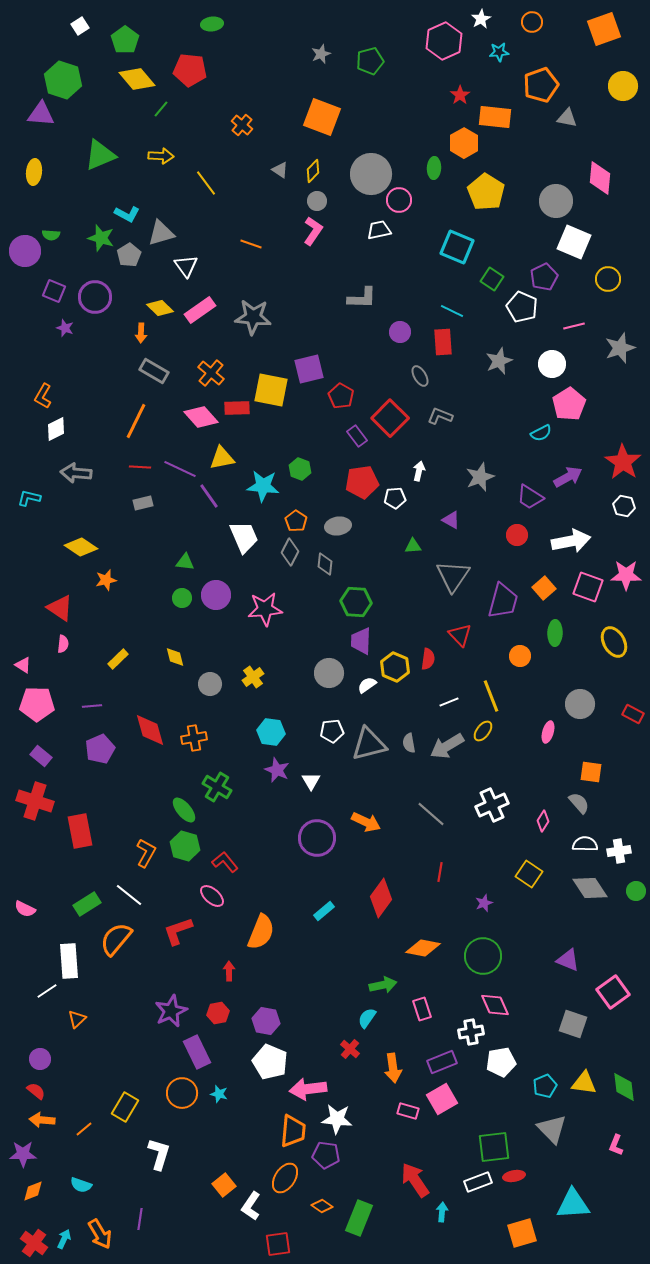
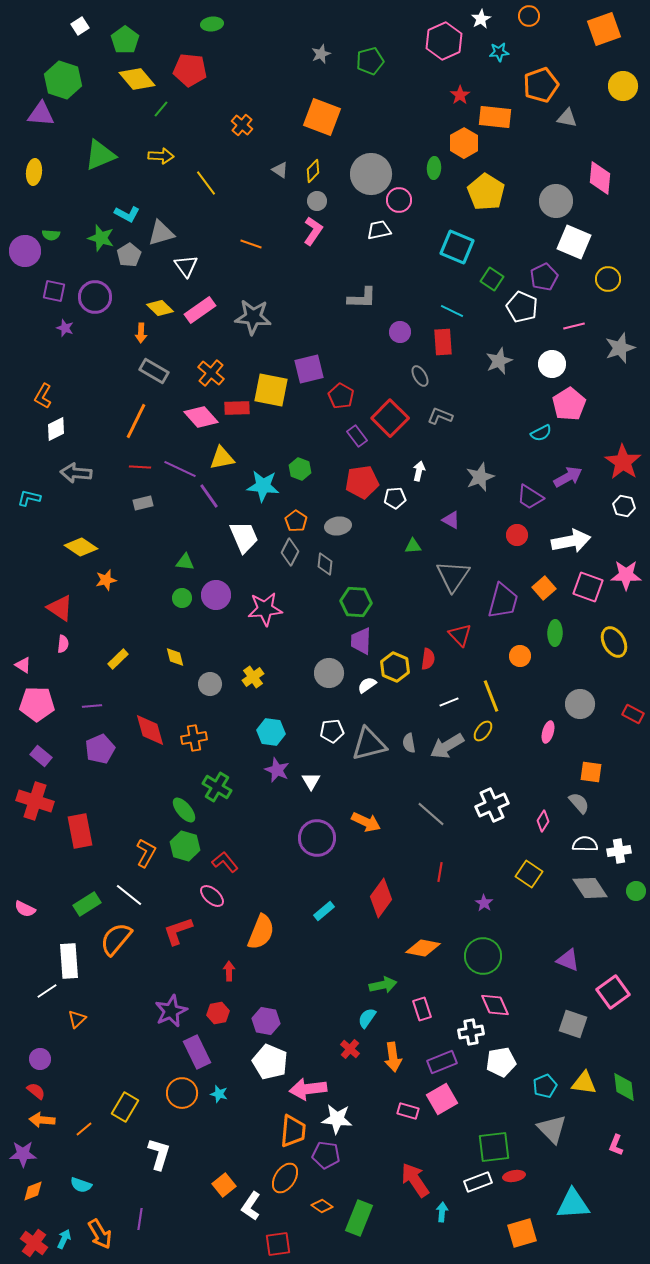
orange circle at (532, 22): moved 3 px left, 6 px up
purple square at (54, 291): rotated 10 degrees counterclockwise
purple star at (484, 903): rotated 18 degrees counterclockwise
orange arrow at (393, 1068): moved 11 px up
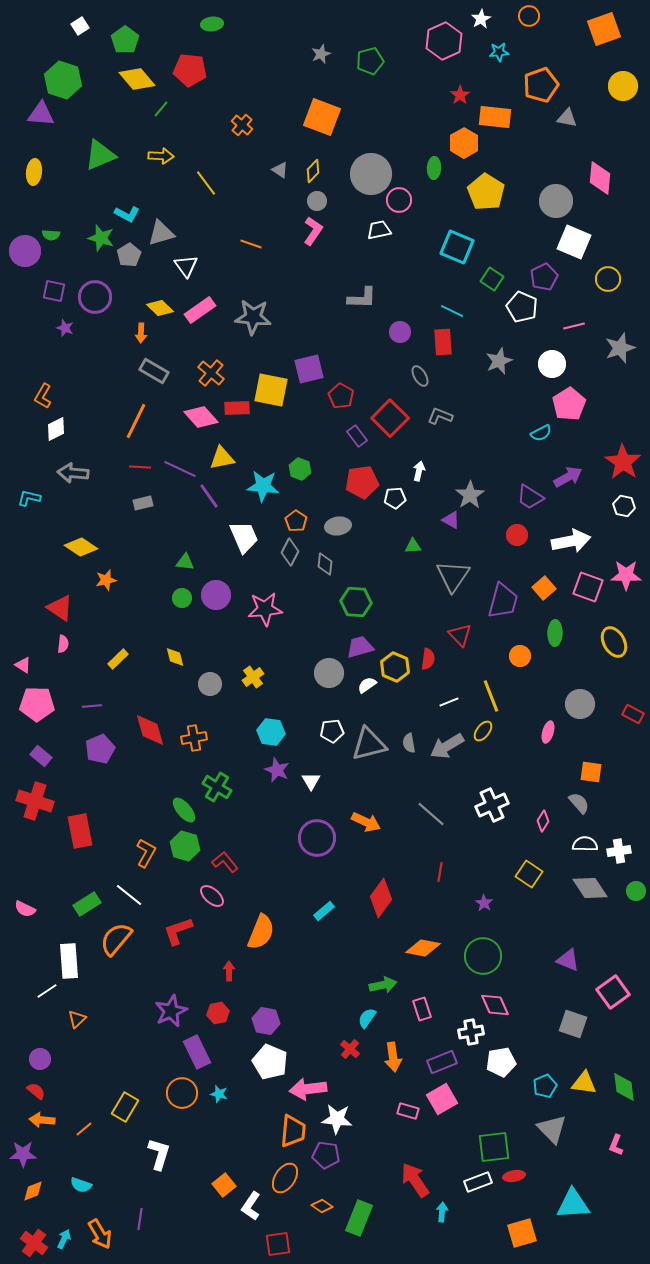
gray arrow at (76, 473): moved 3 px left
gray star at (480, 477): moved 10 px left, 18 px down; rotated 12 degrees counterclockwise
purple trapezoid at (361, 641): moved 1 px left, 6 px down; rotated 72 degrees clockwise
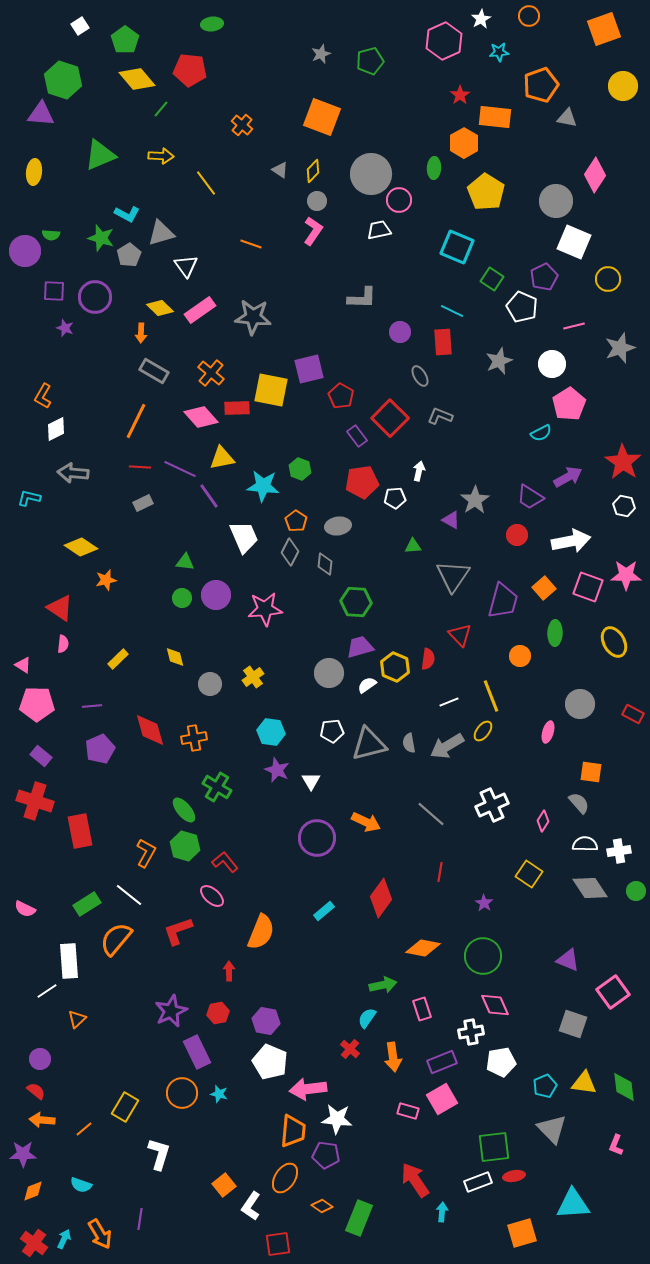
pink diamond at (600, 178): moved 5 px left, 3 px up; rotated 28 degrees clockwise
purple square at (54, 291): rotated 10 degrees counterclockwise
gray star at (470, 495): moved 5 px right, 5 px down
gray rectangle at (143, 503): rotated 12 degrees counterclockwise
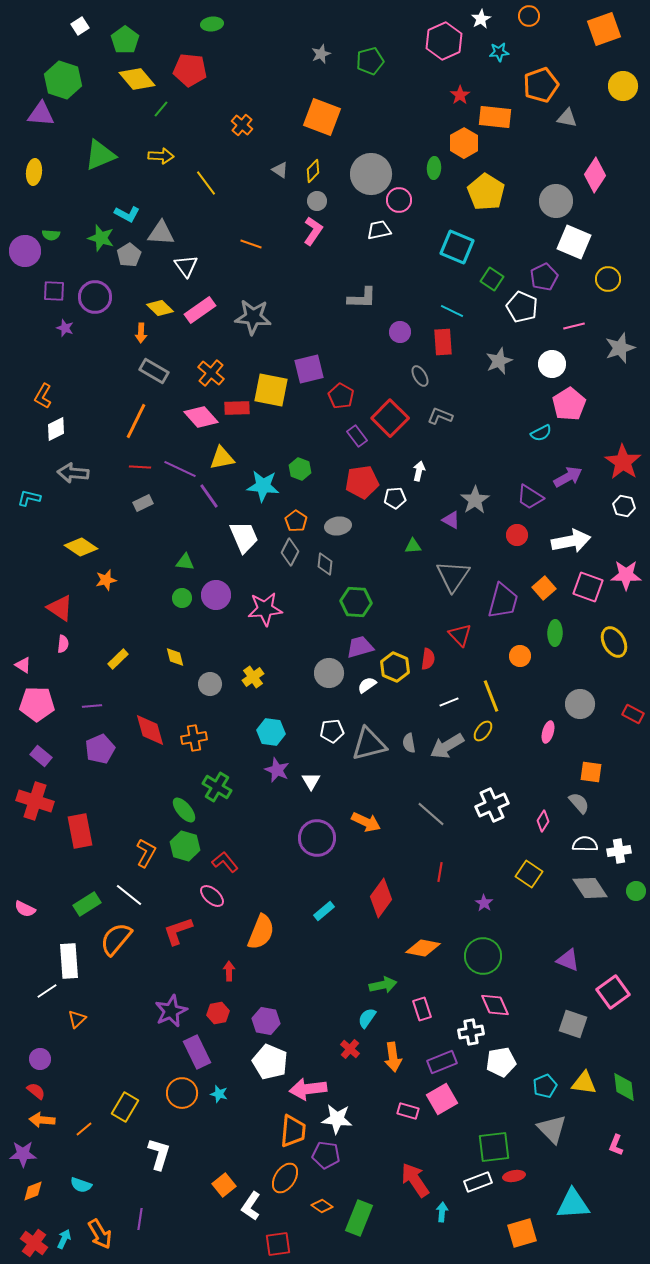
gray triangle at (161, 233): rotated 20 degrees clockwise
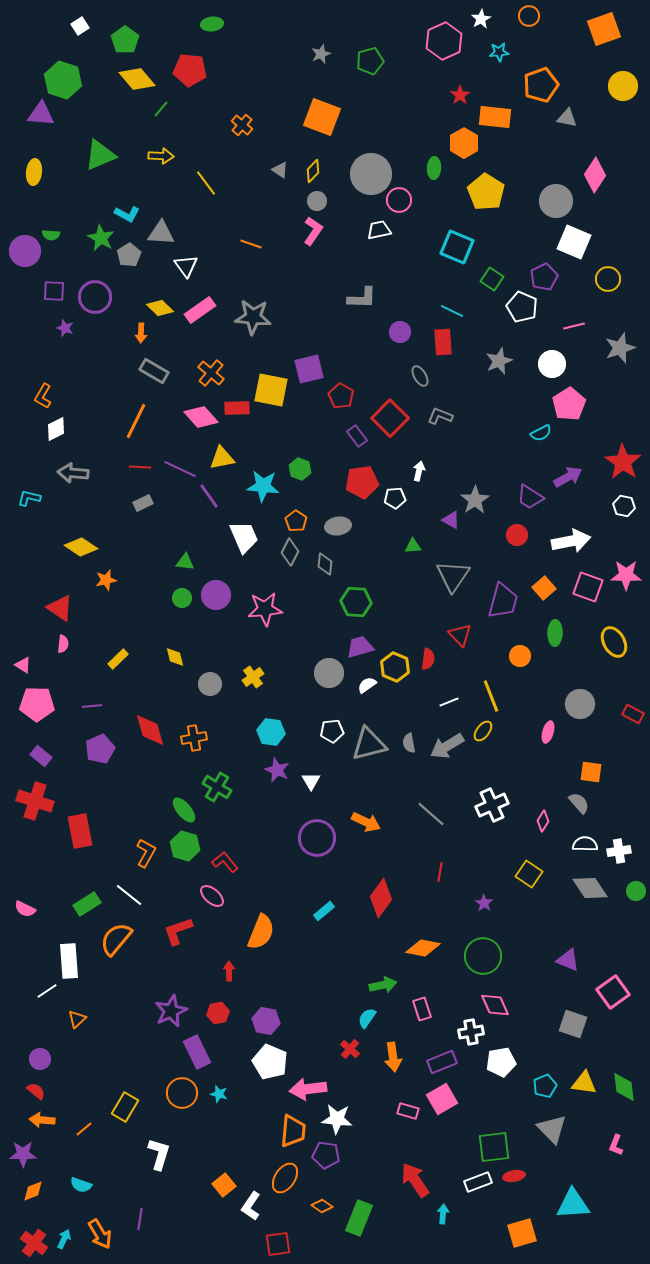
green star at (101, 238): rotated 12 degrees clockwise
cyan arrow at (442, 1212): moved 1 px right, 2 px down
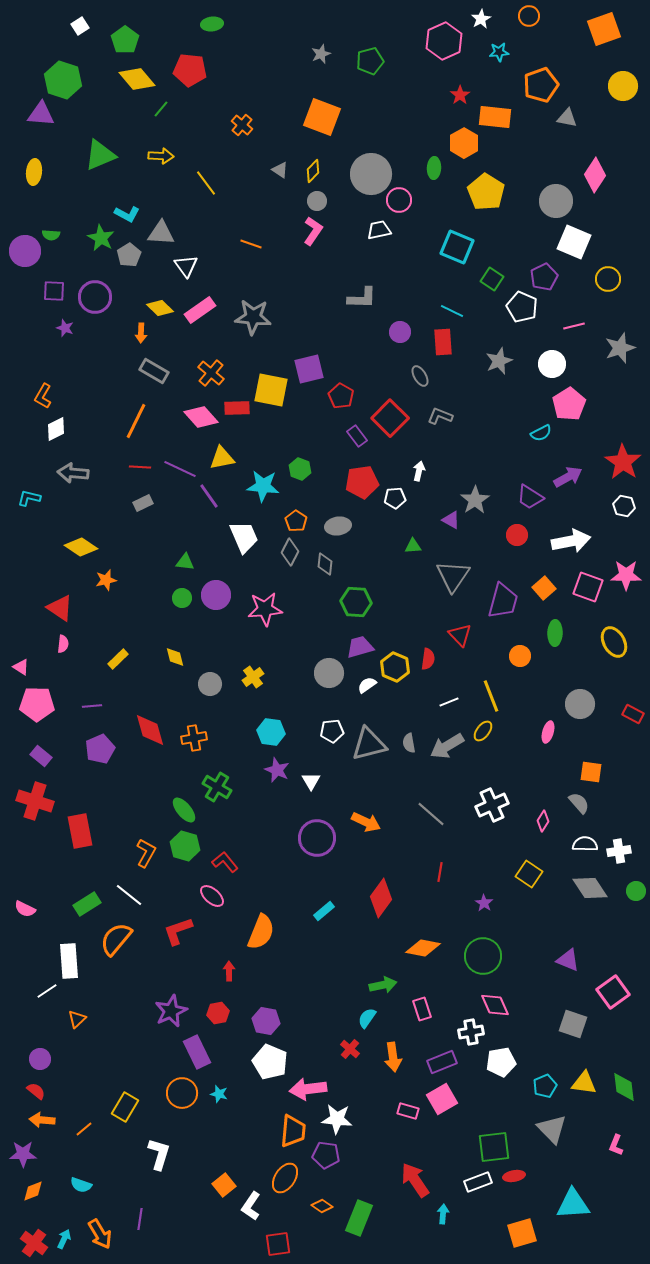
pink triangle at (23, 665): moved 2 px left, 2 px down
